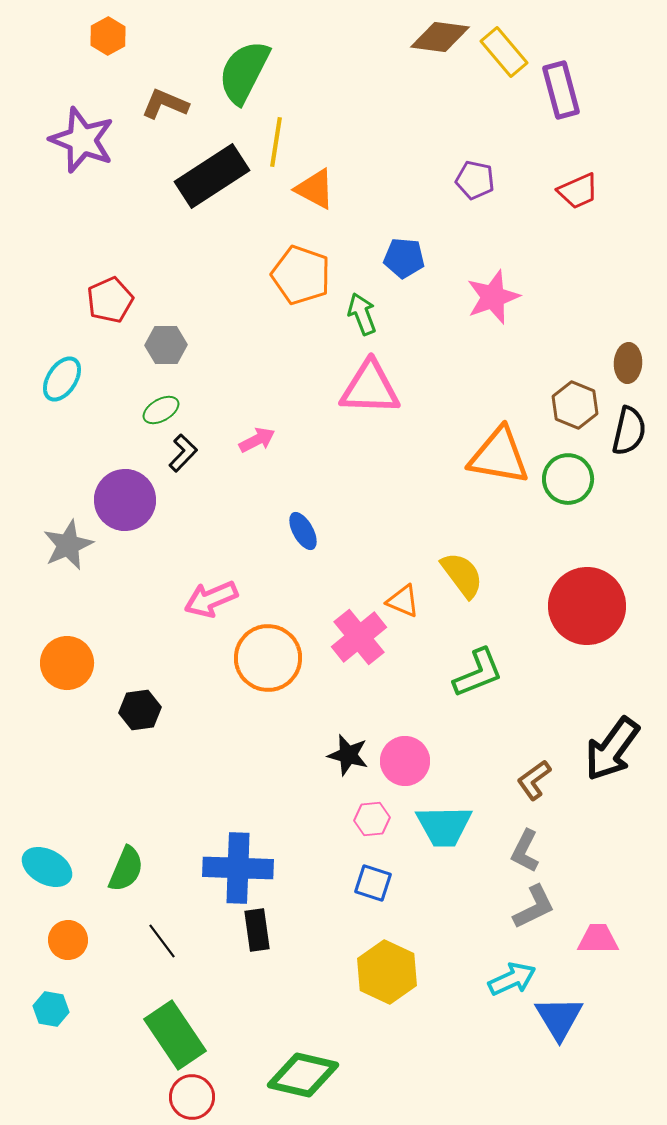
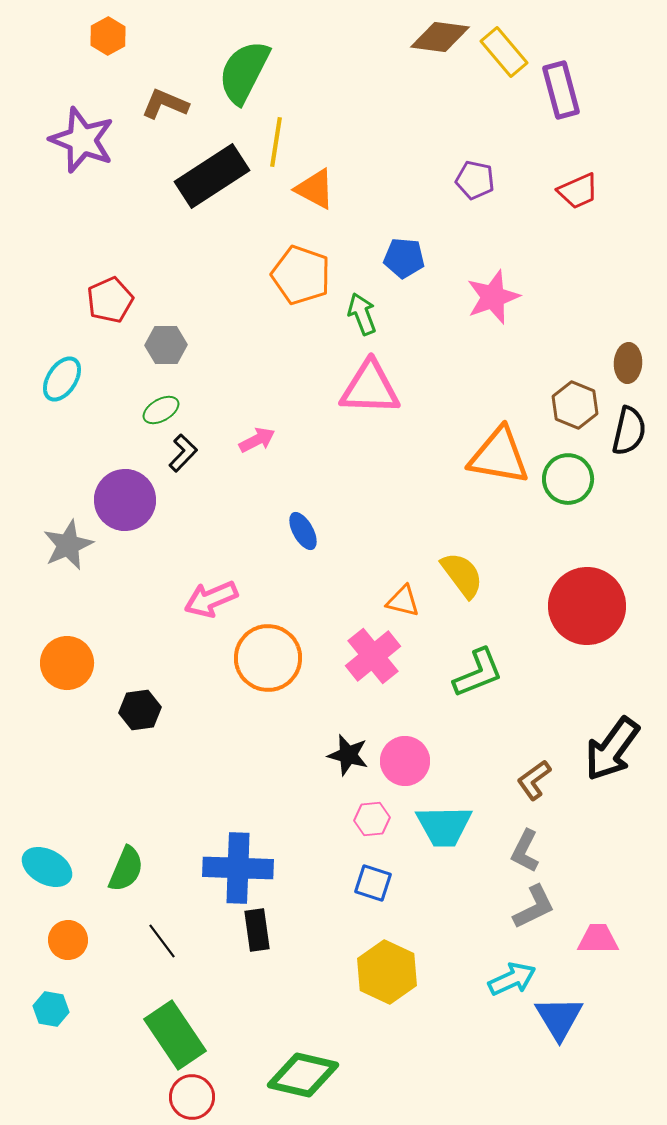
orange triangle at (403, 601): rotated 9 degrees counterclockwise
pink cross at (359, 637): moved 14 px right, 19 px down
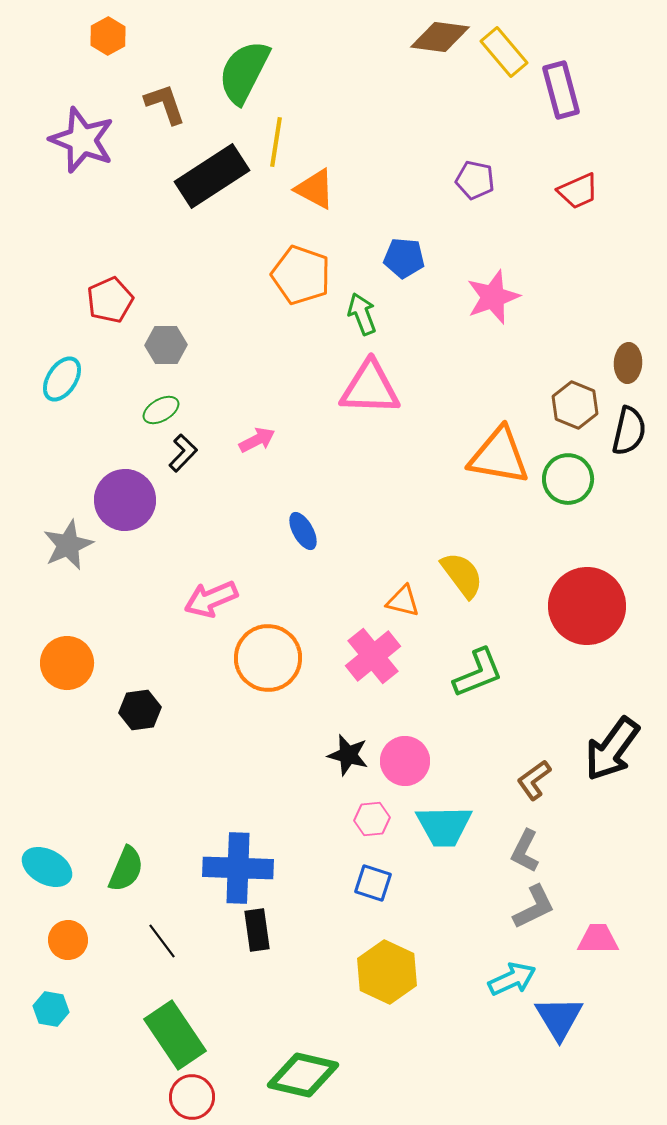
brown L-shape at (165, 104): rotated 48 degrees clockwise
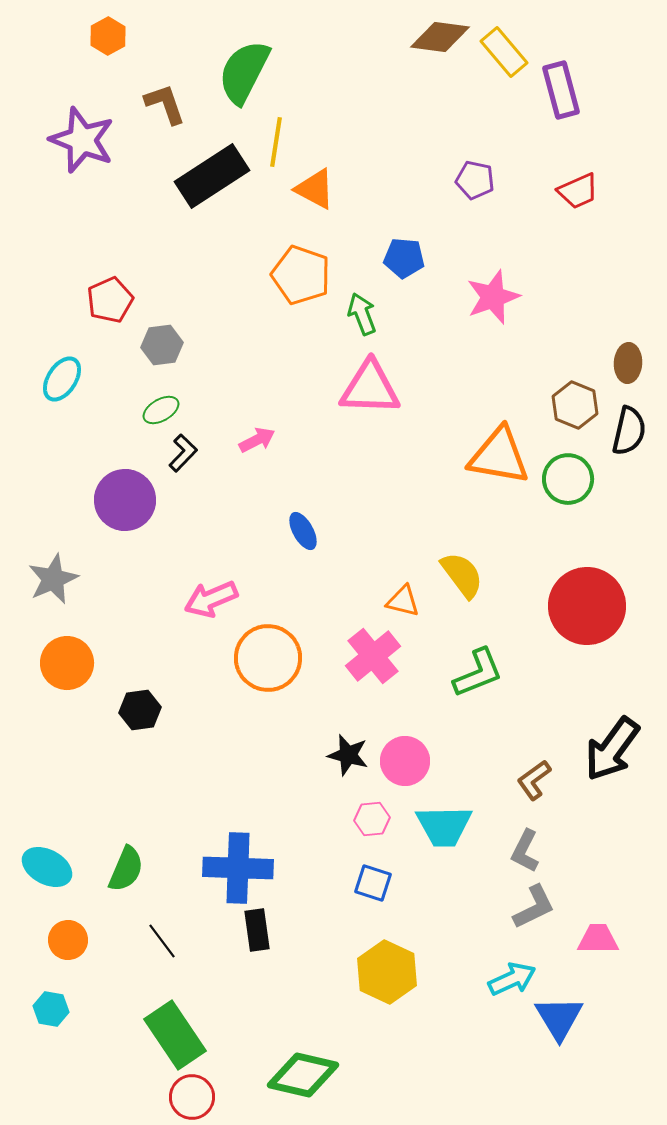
gray hexagon at (166, 345): moved 4 px left; rotated 6 degrees counterclockwise
gray star at (68, 545): moved 15 px left, 34 px down
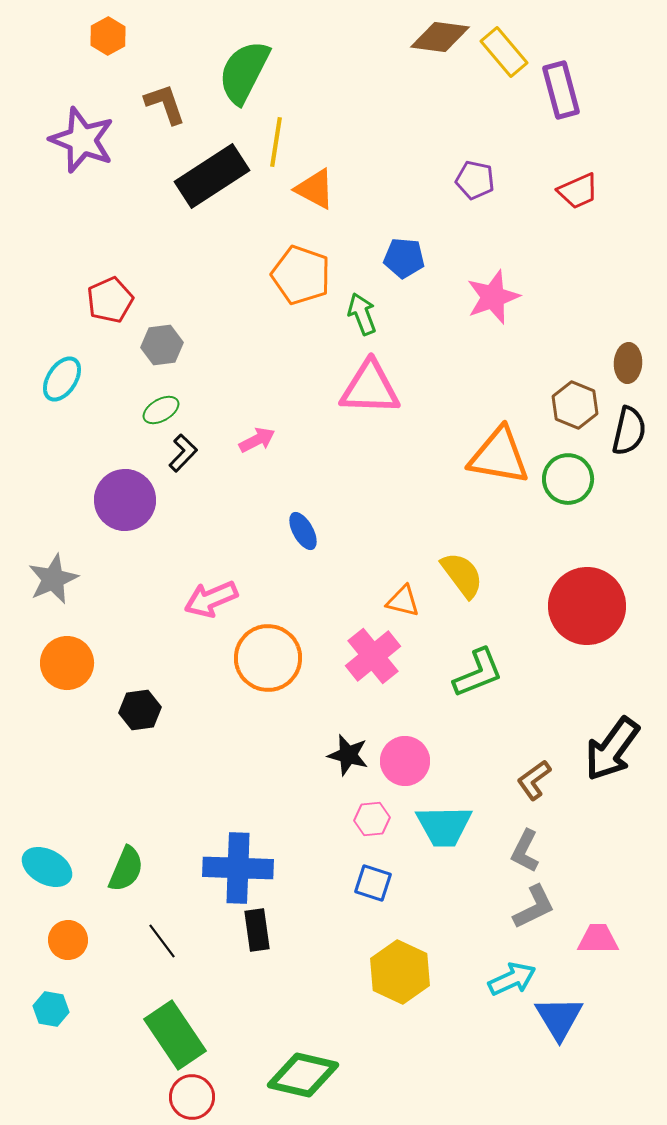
yellow hexagon at (387, 972): moved 13 px right
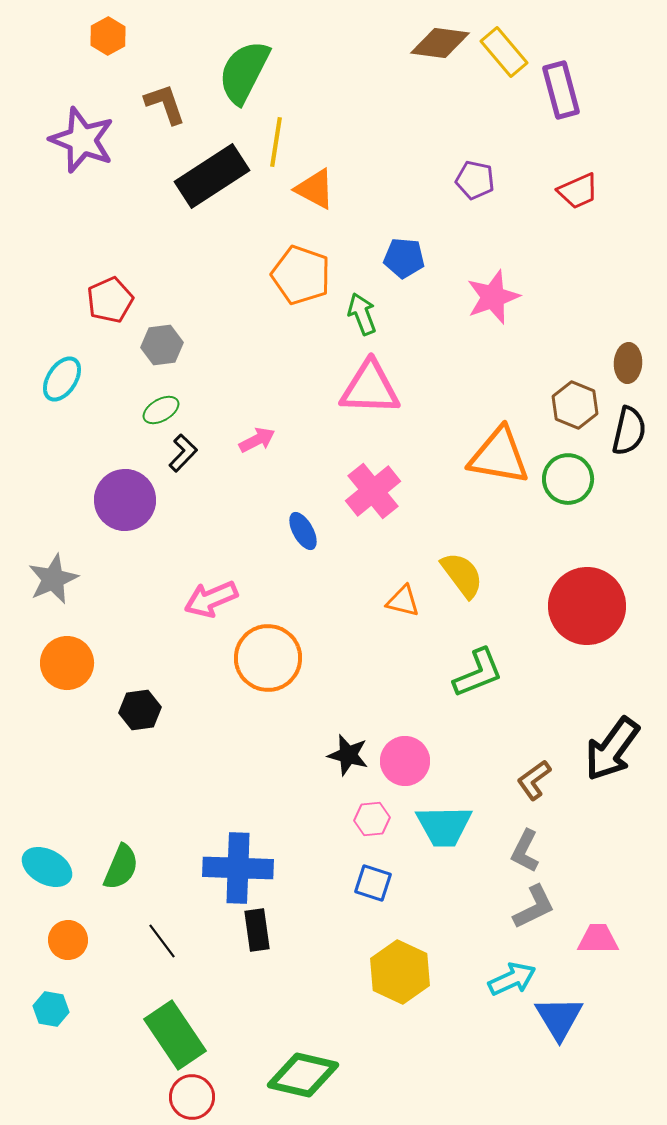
brown diamond at (440, 37): moved 6 px down
pink cross at (373, 656): moved 165 px up
green semicircle at (126, 869): moved 5 px left, 2 px up
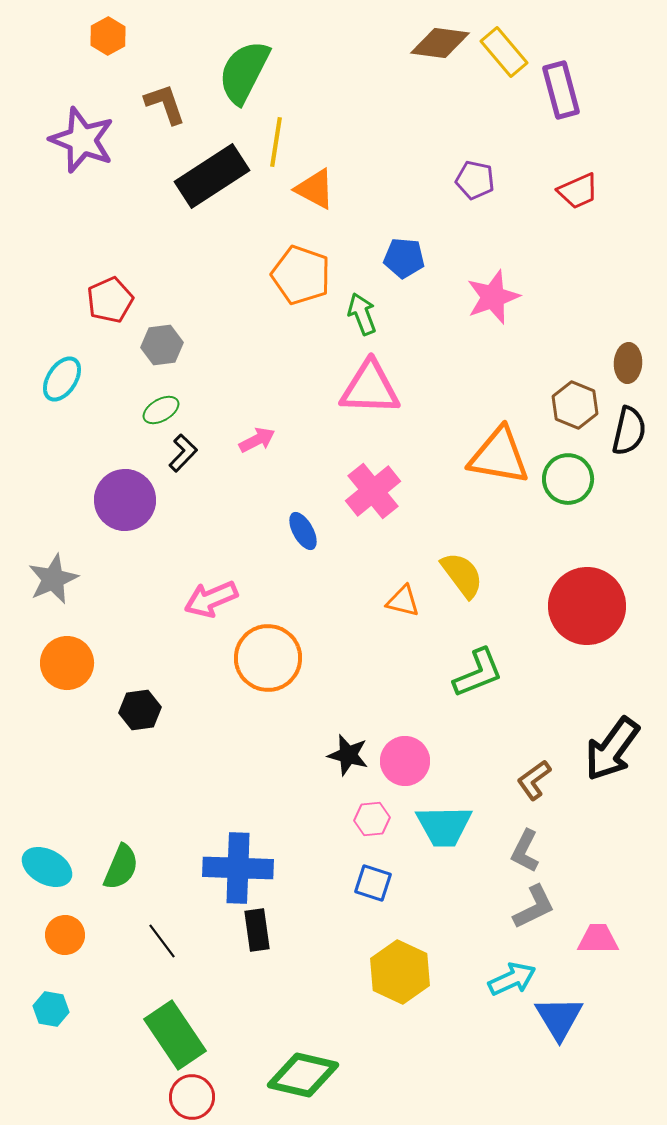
orange circle at (68, 940): moved 3 px left, 5 px up
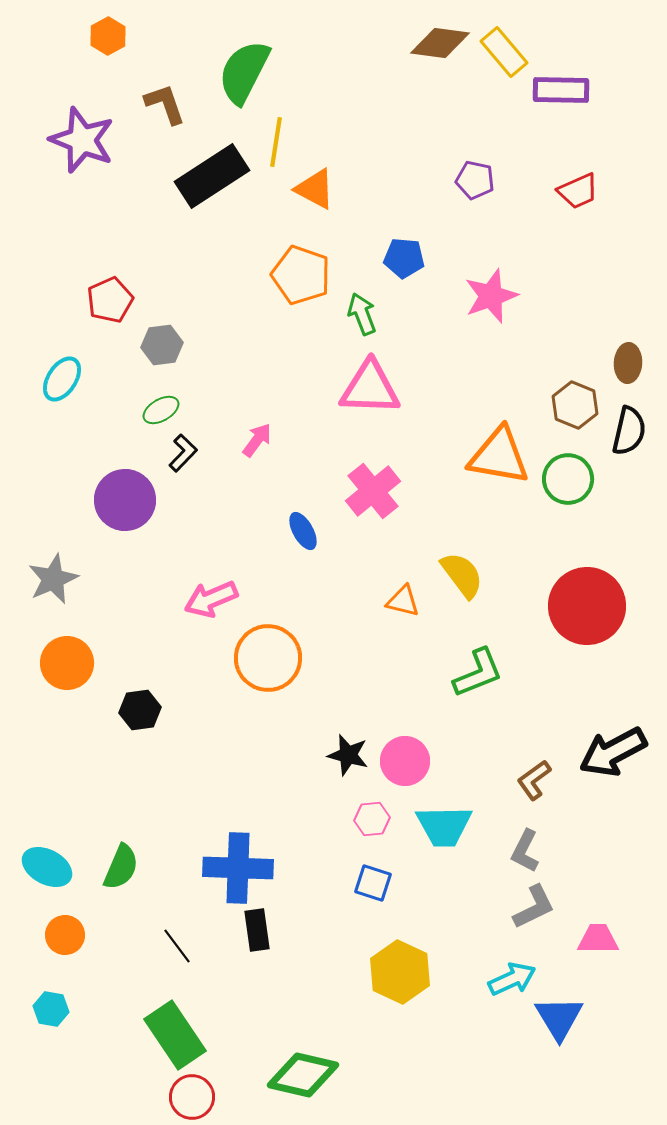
purple rectangle at (561, 90): rotated 74 degrees counterclockwise
pink star at (493, 297): moved 2 px left, 1 px up
pink arrow at (257, 440): rotated 27 degrees counterclockwise
black arrow at (612, 749): moved 1 px right, 3 px down; rotated 26 degrees clockwise
black line at (162, 941): moved 15 px right, 5 px down
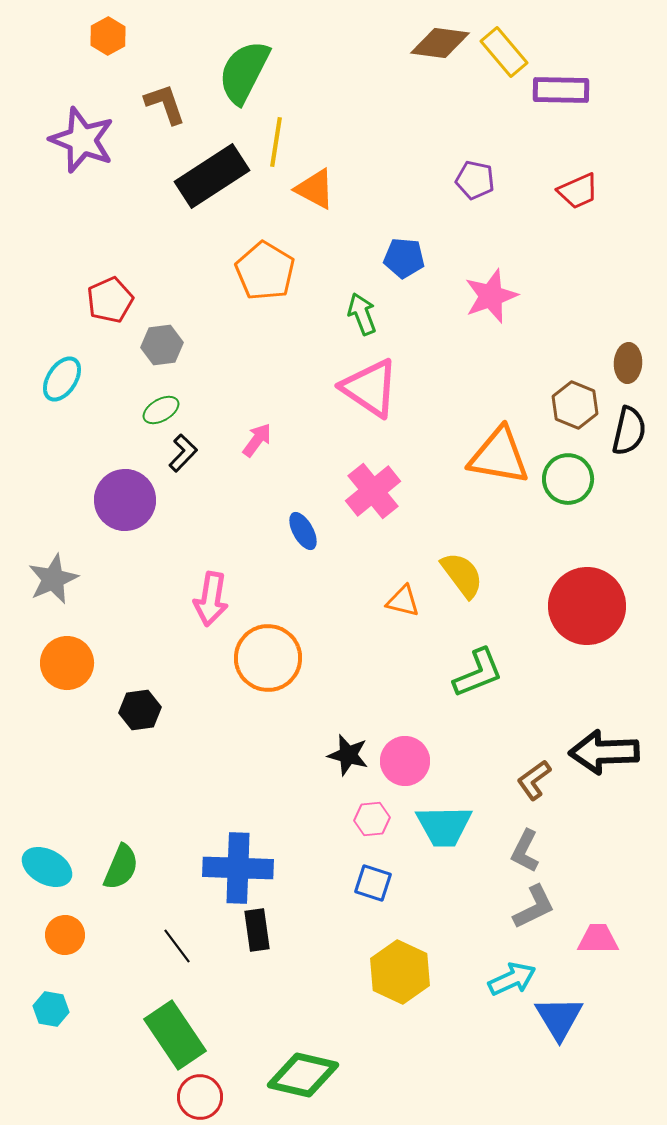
orange pentagon at (301, 275): moved 36 px left, 4 px up; rotated 12 degrees clockwise
pink triangle at (370, 388): rotated 32 degrees clockwise
pink arrow at (211, 599): rotated 58 degrees counterclockwise
black arrow at (613, 752): moved 9 px left; rotated 26 degrees clockwise
red circle at (192, 1097): moved 8 px right
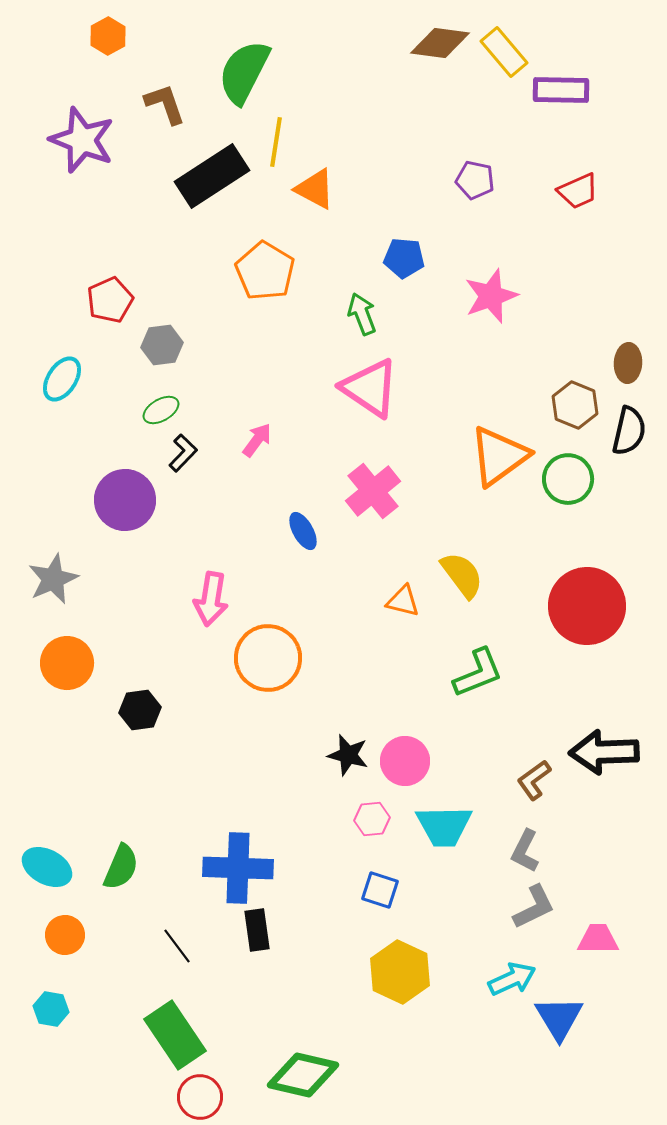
orange triangle at (499, 456): rotated 46 degrees counterclockwise
blue square at (373, 883): moved 7 px right, 7 px down
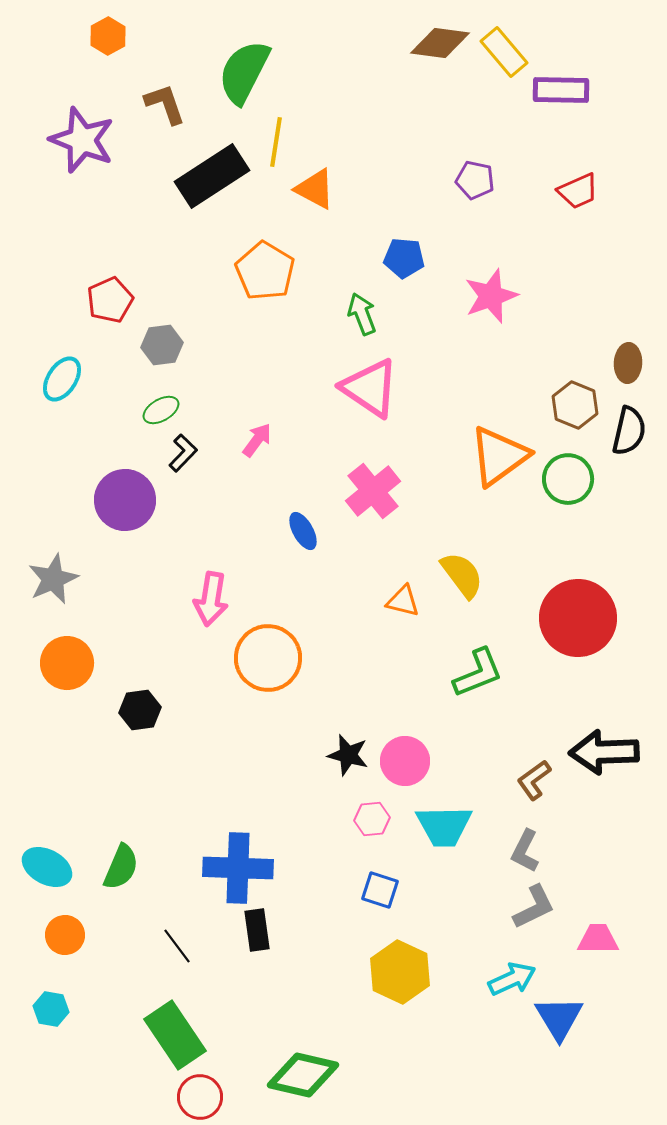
red circle at (587, 606): moved 9 px left, 12 px down
